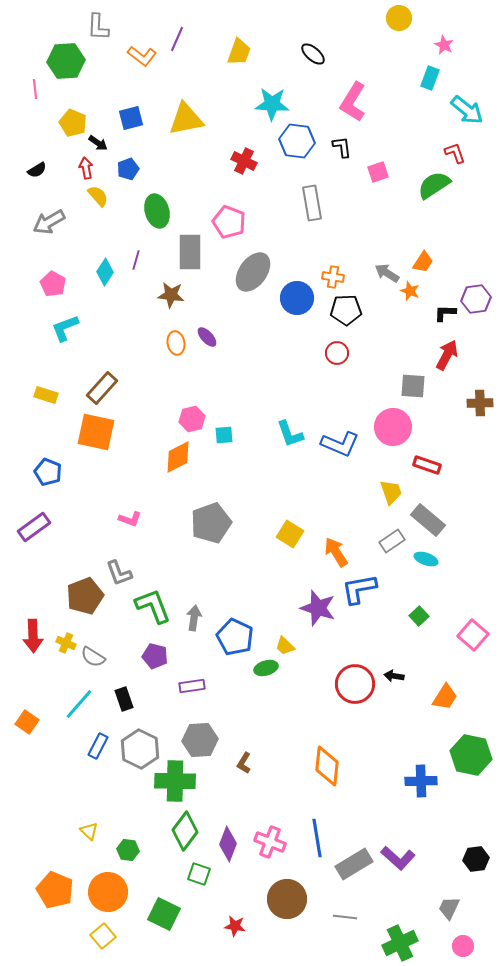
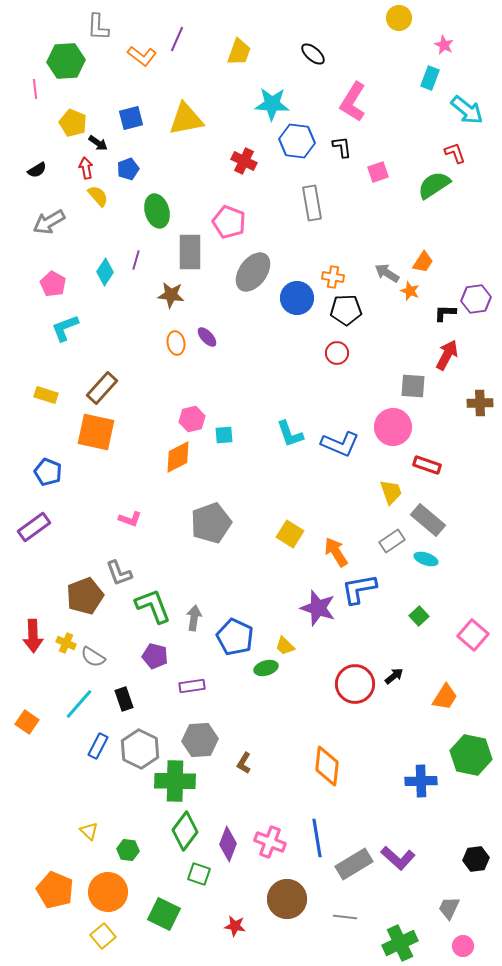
black arrow at (394, 676): rotated 132 degrees clockwise
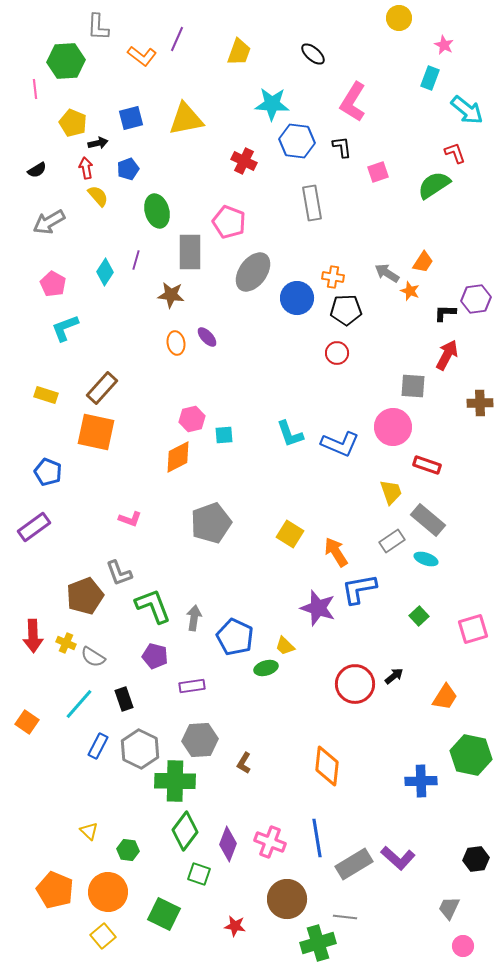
black arrow at (98, 143): rotated 48 degrees counterclockwise
pink square at (473, 635): moved 6 px up; rotated 32 degrees clockwise
green cross at (400, 943): moved 82 px left; rotated 8 degrees clockwise
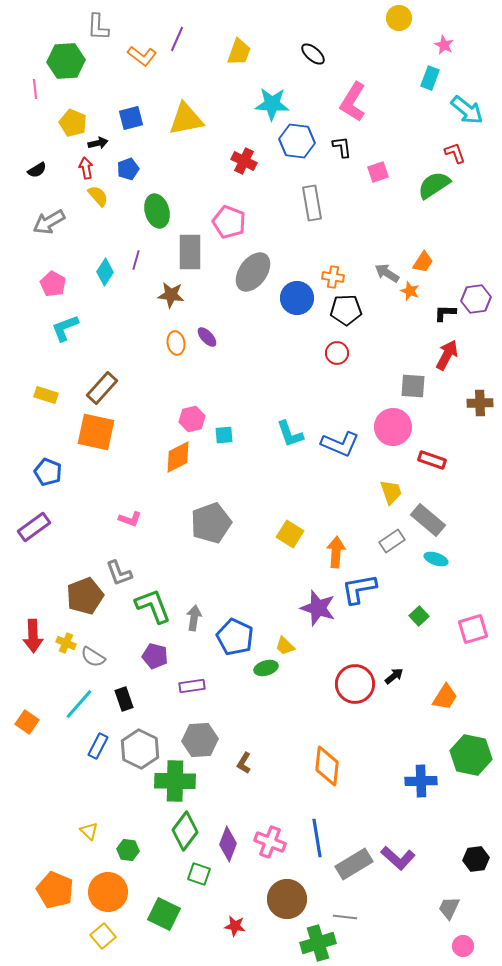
red rectangle at (427, 465): moved 5 px right, 5 px up
orange arrow at (336, 552): rotated 36 degrees clockwise
cyan ellipse at (426, 559): moved 10 px right
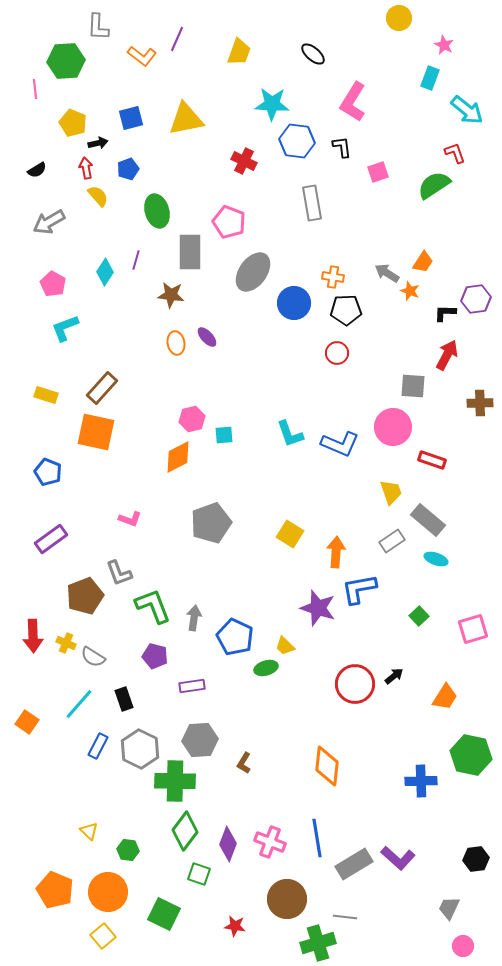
blue circle at (297, 298): moved 3 px left, 5 px down
purple rectangle at (34, 527): moved 17 px right, 12 px down
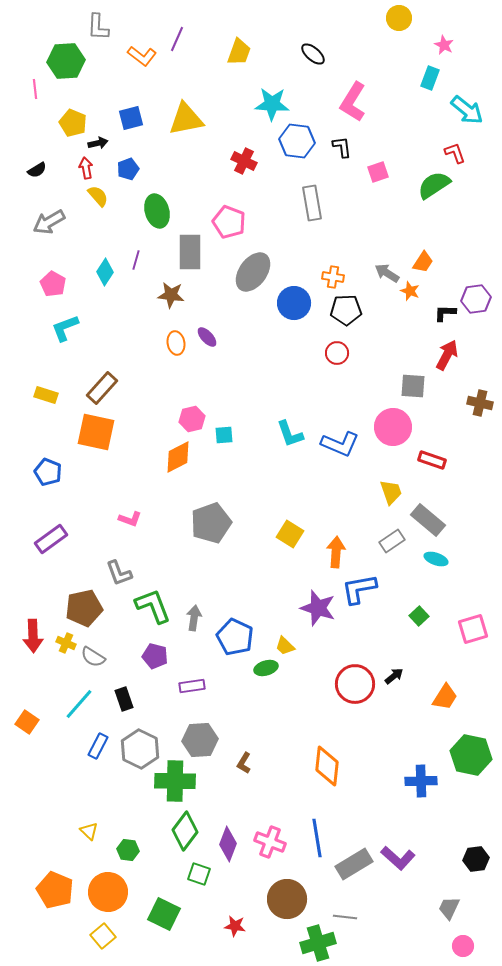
brown cross at (480, 403): rotated 15 degrees clockwise
brown pentagon at (85, 596): moved 1 px left, 12 px down; rotated 9 degrees clockwise
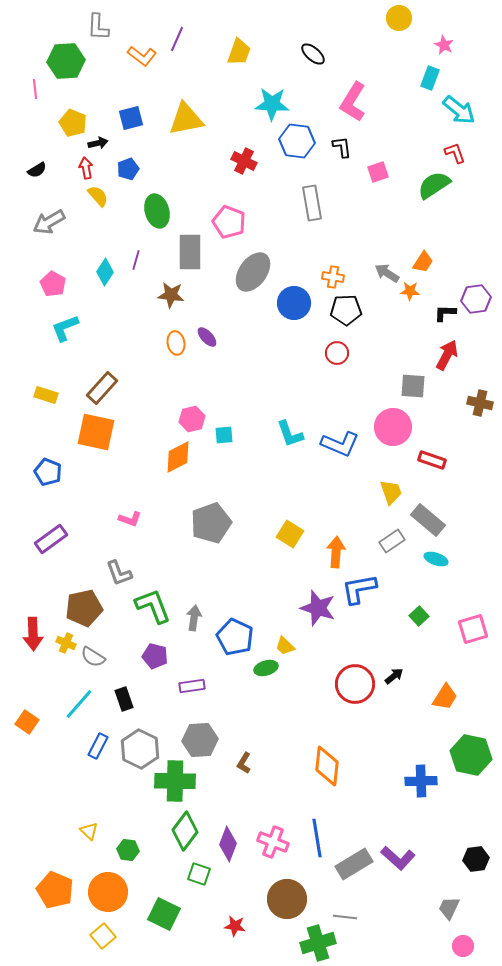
cyan arrow at (467, 110): moved 8 px left
orange star at (410, 291): rotated 18 degrees counterclockwise
red arrow at (33, 636): moved 2 px up
pink cross at (270, 842): moved 3 px right
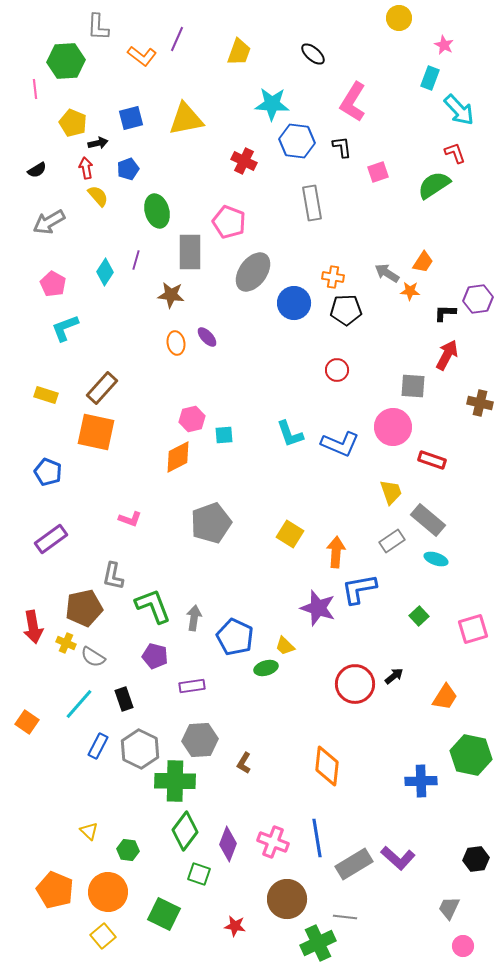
cyan arrow at (459, 110): rotated 8 degrees clockwise
purple hexagon at (476, 299): moved 2 px right
red circle at (337, 353): moved 17 px down
gray L-shape at (119, 573): moved 6 px left, 3 px down; rotated 32 degrees clockwise
red arrow at (33, 634): moved 7 px up; rotated 8 degrees counterclockwise
green cross at (318, 943): rotated 8 degrees counterclockwise
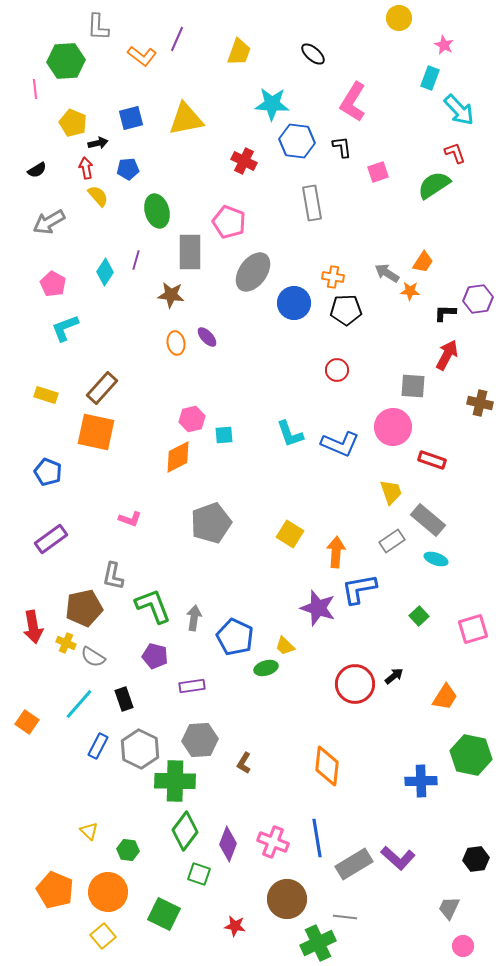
blue pentagon at (128, 169): rotated 15 degrees clockwise
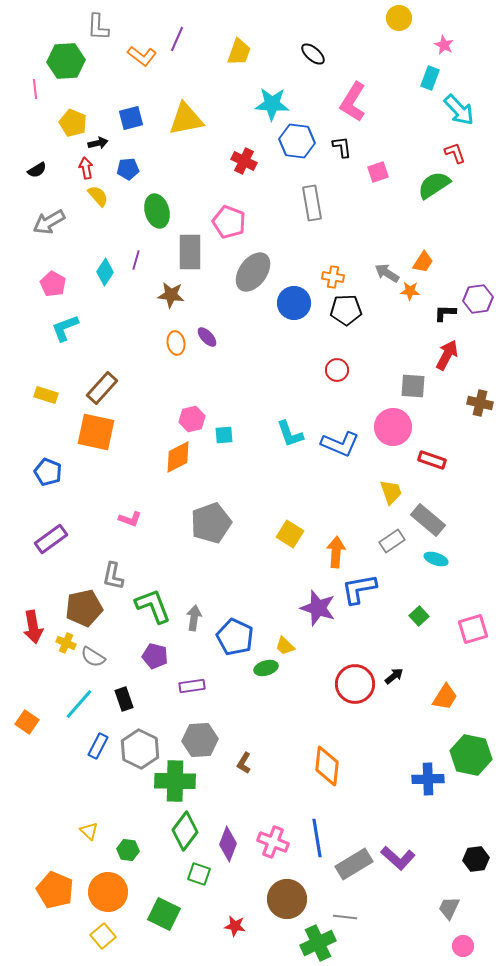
blue cross at (421, 781): moved 7 px right, 2 px up
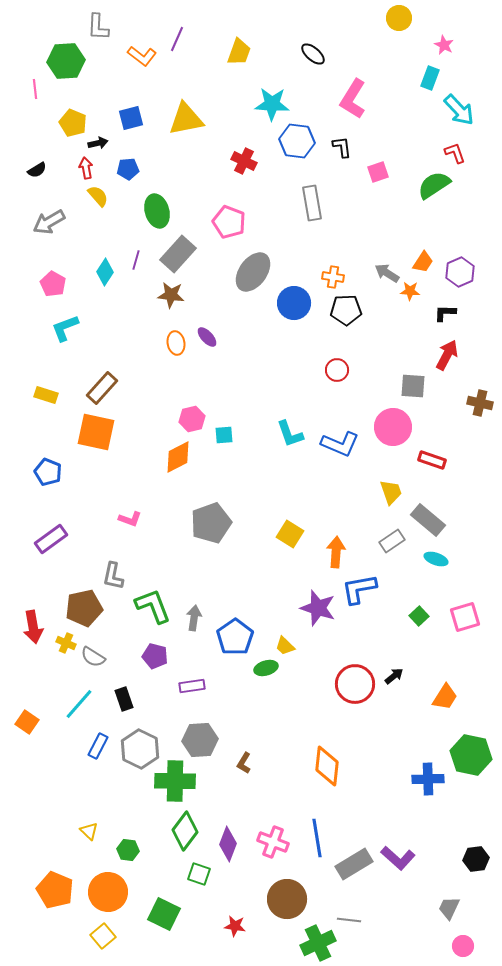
pink L-shape at (353, 102): moved 3 px up
gray rectangle at (190, 252): moved 12 px left, 2 px down; rotated 42 degrees clockwise
purple hexagon at (478, 299): moved 18 px left, 27 px up; rotated 16 degrees counterclockwise
pink square at (473, 629): moved 8 px left, 12 px up
blue pentagon at (235, 637): rotated 12 degrees clockwise
gray line at (345, 917): moved 4 px right, 3 px down
